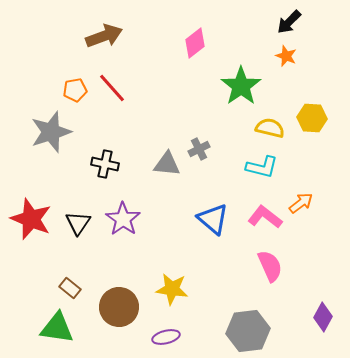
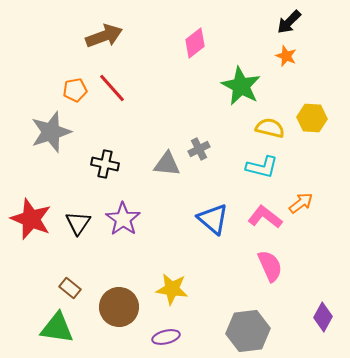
green star: rotated 9 degrees counterclockwise
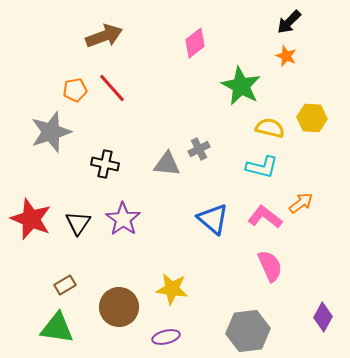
brown rectangle: moved 5 px left, 3 px up; rotated 70 degrees counterclockwise
